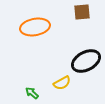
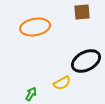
green arrow: moved 1 px left, 1 px down; rotated 80 degrees clockwise
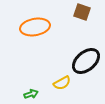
brown square: rotated 24 degrees clockwise
black ellipse: rotated 12 degrees counterclockwise
green arrow: rotated 40 degrees clockwise
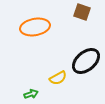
yellow semicircle: moved 4 px left, 5 px up
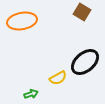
brown square: rotated 12 degrees clockwise
orange ellipse: moved 13 px left, 6 px up
black ellipse: moved 1 px left, 1 px down
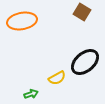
yellow semicircle: moved 1 px left
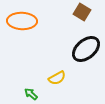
orange ellipse: rotated 12 degrees clockwise
black ellipse: moved 1 px right, 13 px up
green arrow: rotated 120 degrees counterclockwise
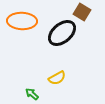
black ellipse: moved 24 px left, 16 px up
green arrow: moved 1 px right
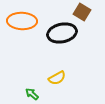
black ellipse: rotated 28 degrees clockwise
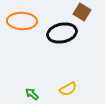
yellow semicircle: moved 11 px right, 11 px down
